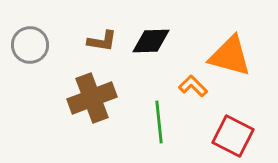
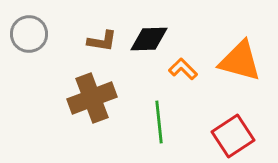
black diamond: moved 2 px left, 2 px up
gray circle: moved 1 px left, 11 px up
orange triangle: moved 10 px right, 5 px down
orange L-shape: moved 10 px left, 17 px up
red square: rotated 30 degrees clockwise
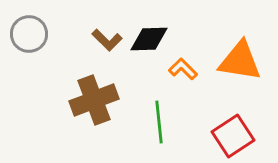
brown L-shape: moved 5 px right, 1 px up; rotated 36 degrees clockwise
orange triangle: rotated 6 degrees counterclockwise
brown cross: moved 2 px right, 2 px down
